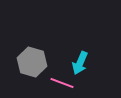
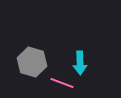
cyan arrow: rotated 25 degrees counterclockwise
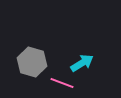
cyan arrow: moved 2 px right; rotated 120 degrees counterclockwise
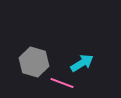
gray hexagon: moved 2 px right
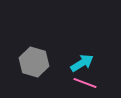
pink line: moved 23 px right
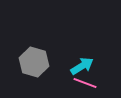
cyan arrow: moved 3 px down
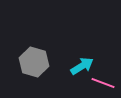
pink line: moved 18 px right
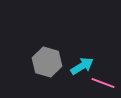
gray hexagon: moved 13 px right
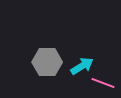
gray hexagon: rotated 16 degrees counterclockwise
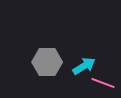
cyan arrow: moved 2 px right
